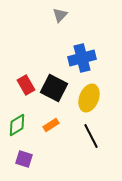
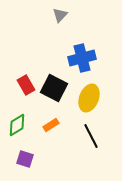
purple square: moved 1 px right
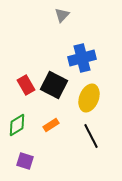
gray triangle: moved 2 px right
black square: moved 3 px up
purple square: moved 2 px down
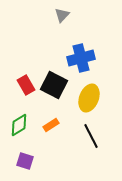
blue cross: moved 1 px left
green diamond: moved 2 px right
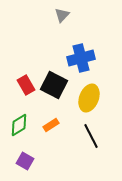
purple square: rotated 12 degrees clockwise
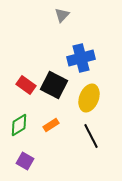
red rectangle: rotated 24 degrees counterclockwise
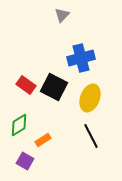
black square: moved 2 px down
yellow ellipse: moved 1 px right
orange rectangle: moved 8 px left, 15 px down
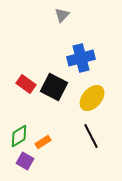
red rectangle: moved 1 px up
yellow ellipse: moved 2 px right; rotated 20 degrees clockwise
green diamond: moved 11 px down
orange rectangle: moved 2 px down
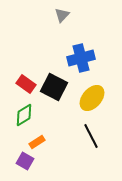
green diamond: moved 5 px right, 21 px up
orange rectangle: moved 6 px left
